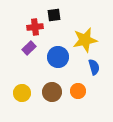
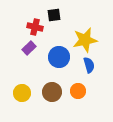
red cross: rotated 21 degrees clockwise
blue circle: moved 1 px right
blue semicircle: moved 5 px left, 2 px up
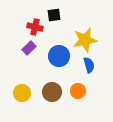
blue circle: moved 1 px up
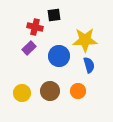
yellow star: rotated 10 degrees clockwise
brown circle: moved 2 px left, 1 px up
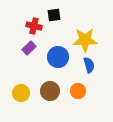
red cross: moved 1 px left, 1 px up
blue circle: moved 1 px left, 1 px down
yellow circle: moved 1 px left
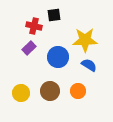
blue semicircle: rotated 42 degrees counterclockwise
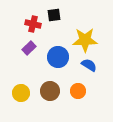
red cross: moved 1 px left, 2 px up
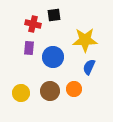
purple rectangle: rotated 40 degrees counterclockwise
blue circle: moved 5 px left
blue semicircle: moved 2 px down; rotated 98 degrees counterclockwise
orange circle: moved 4 px left, 2 px up
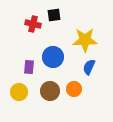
purple rectangle: moved 19 px down
yellow circle: moved 2 px left, 1 px up
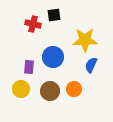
blue semicircle: moved 2 px right, 2 px up
yellow circle: moved 2 px right, 3 px up
